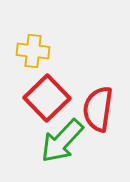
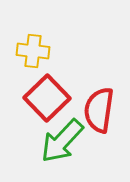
red semicircle: moved 1 px right, 1 px down
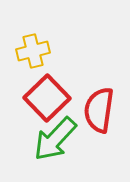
yellow cross: rotated 20 degrees counterclockwise
green arrow: moved 7 px left, 2 px up
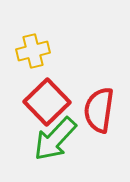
red square: moved 4 px down
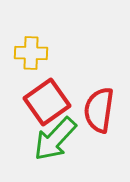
yellow cross: moved 2 px left, 2 px down; rotated 16 degrees clockwise
red square: rotated 9 degrees clockwise
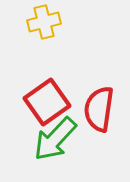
yellow cross: moved 13 px right, 31 px up; rotated 16 degrees counterclockwise
red semicircle: moved 1 px up
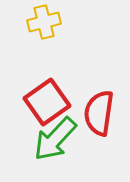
red semicircle: moved 4 px down
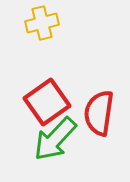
yellow cross: moved 2 px left, 1 px down
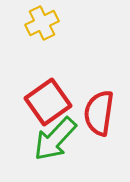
yellow cross: rotated 12 degrees counterclockwise
red square: moved 1 px right
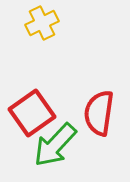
red square: moved 16 px left, 11 px down
green arrow: moved 6 px down
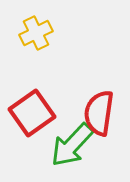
yellow cross: moved 6 px left, 10 px down
green arrow: moved 17 px right
